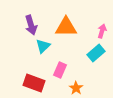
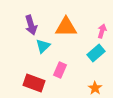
orange star: moved 19 px right
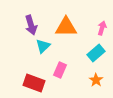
pink arrow: moved 3 px up
orange star: moved 1 px right, 8 px up
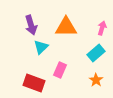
cyan triangle: moved 2 px left, 1 px down
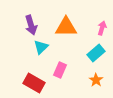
red rectangle: rotated 10 degrees clockwise
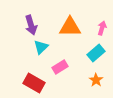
orange triangle: moved 4 px right
pink rectangle: moved 3 px up; rotated 35 degrees clockwise
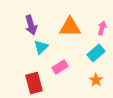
red rectangle: rotated 45 degrees clockwise
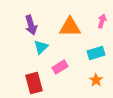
pink arrow: moved 7 px up
cyan rectangle: rotated 24 degrees clockwise
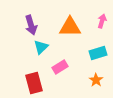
cyan rectangle: moved 2 px right
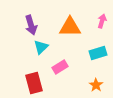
orange star: moved 5 px down
